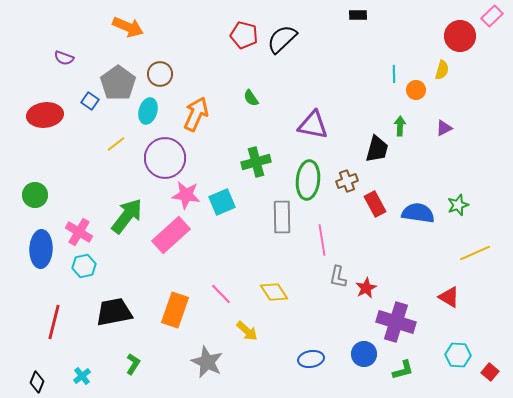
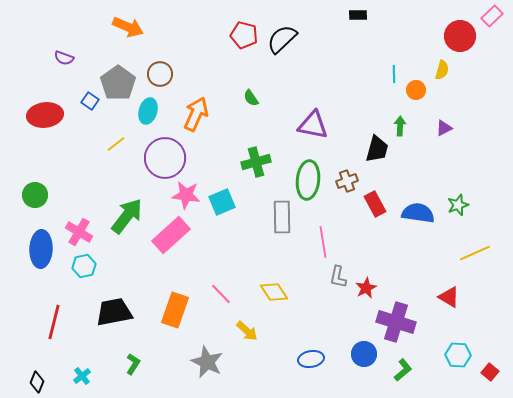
pink line at (322, 240): moved 1 px right, 2 px down
green L-shape at (403, 370): rotated 25 degrees counterclockwise
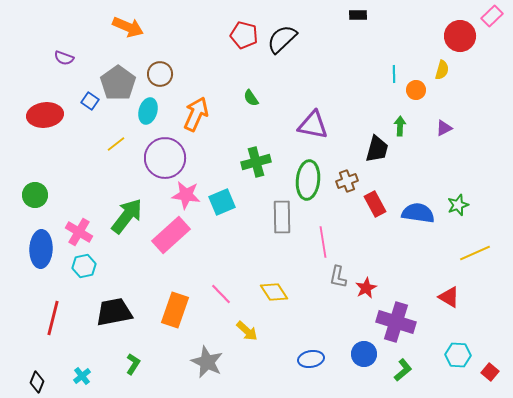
red line at (54, 322): moved 1 px left, 4 px up
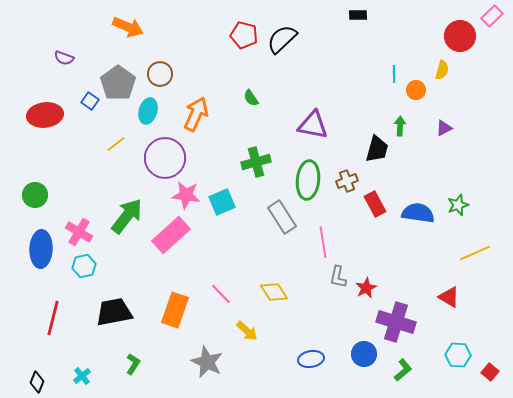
gray rectangle at (282, 217): rotated 32 degrees counterclockwise
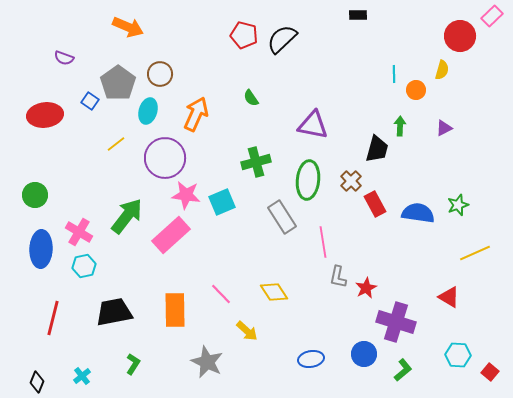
brown cross at (347, 181): moved 4 px right; rotated 25 degrees counterclockwise
orange rectangle at (175, 310): rotated 20 degrees counterclockwise
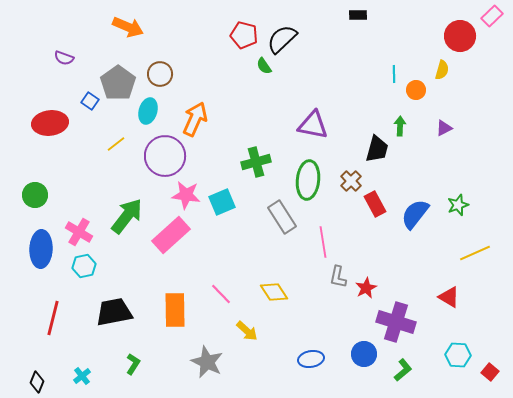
green semicircle at (251, 98): moved 13 px right, 32 px up
orange arrow at (196, 114): moved 1 px left, 5 px down
red ellipse at (45, 115): moved 5 px right, 8 px down
purple circle at (165, 158): moved 2 px up
blue semicircle at (418, 213): moved 3 px left, 1 px down; rotated 60 degrees counterclockwise
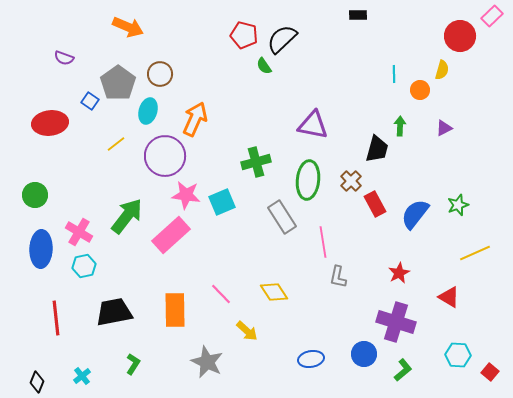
orange circle at (416, 90): moved 4 px right
red star at (366, 288): moved 33 px right, 15 px up
red line at (53, 318): moved 3 px right; rotated 20 degrees counterclockwise
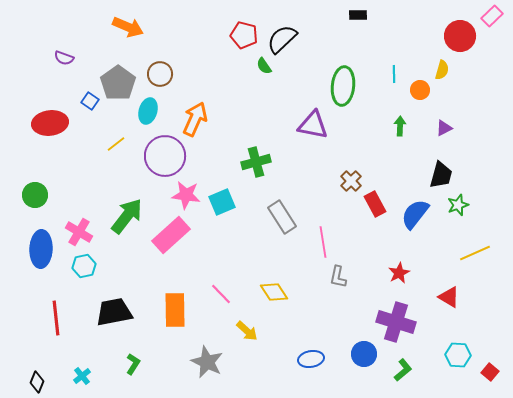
black trapezoid at (377, 149): moved 64 px right, 26 px down
green ellipse at (308, 180): moved 35 px right, 94 px up
